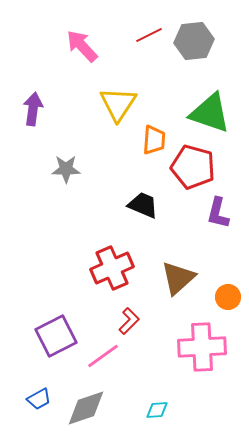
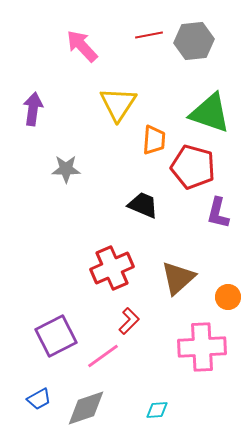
red line: rotated 16 degrees clockwise
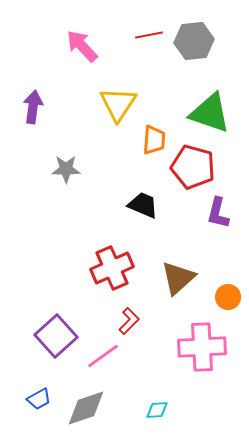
purple arrow: moved 2 px up
purple square: rotated 15 degrees counterclockwise
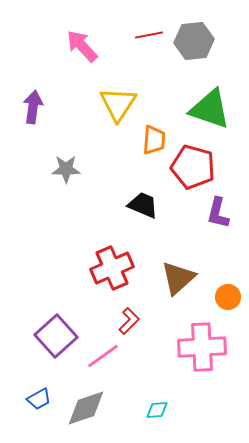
green triangle: moved 4 px up
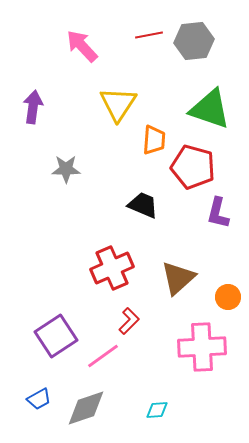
purple square: rotated 9 degrees clockwise
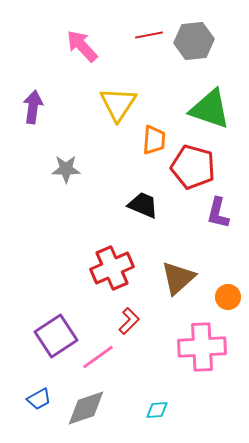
pink line: moved 5 px left, 1 px down
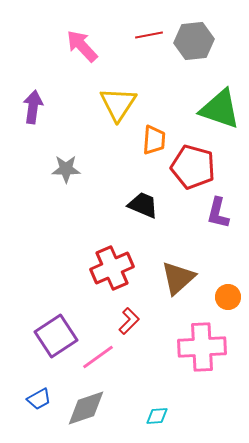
green triangle: moved 10 px right
cyan diamond: moved 6 px down
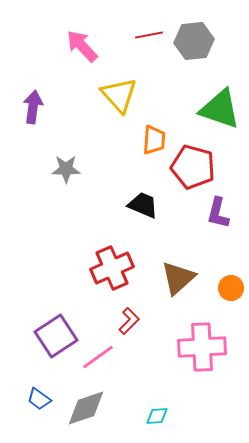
yellow triangle: moved 1 px right, 9 px up; rotated 15 degrees counterclockwise
orange circle: moved 3 px right, 9 px up
blue trapezoid: rotated 65 degrees clockwise
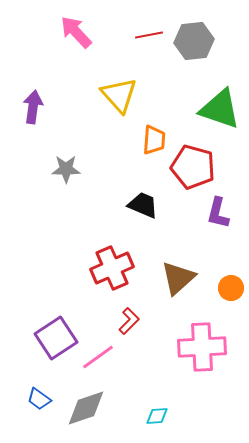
pink arrow: moved 6 px left, 14 px up
purple square: moved 2 px down
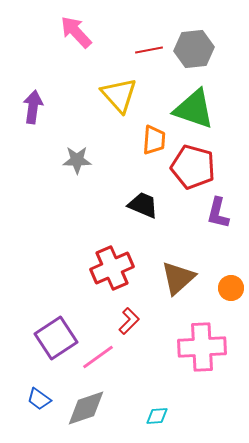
red line: moved 15 px down
gray hexagon: moved 8 px down
green triangle: moved 26 px left
gray star: moved 11 px right, 9 px up
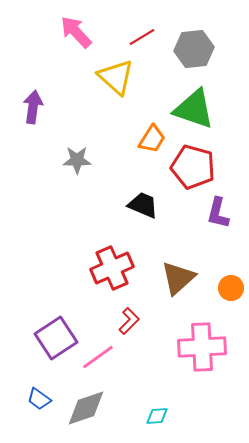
red line: moved 7 px left, 13 px up; rotated 20 degrees counterclockwise
yellow triangle: moved 3 px left, 18 px up; rotated 6 degrees counterclockwise
orange trapezoid: moved 2 px left, 1 px up; rotated 28 degrees clockwise
